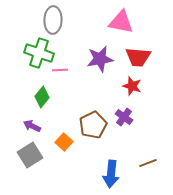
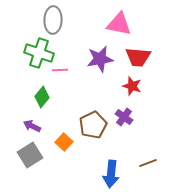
pink triangle: moved 2 px left, 2 px down
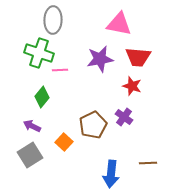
brown line: rotated 18 degrees clockwise
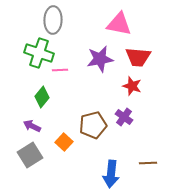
brown pentagon: rotated 12 degrees clockwise
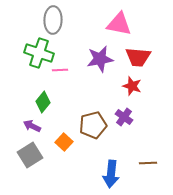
green diamond: moved 1 px right, 5 px down
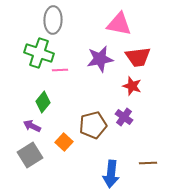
red trapezoid: rotated 12 degrees counterclockwise
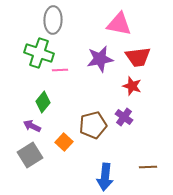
brown line: moved 4 px down
blue arrow: moved 6 px left, 3 px down
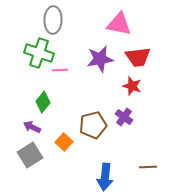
purple arrow: moved 1 px down
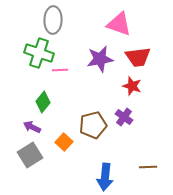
pink triangle: rotated 8 degrees clockwise
